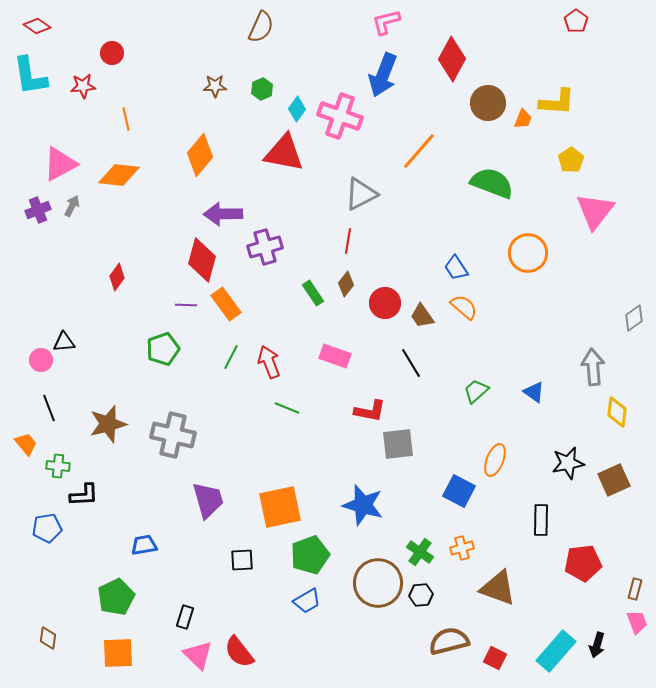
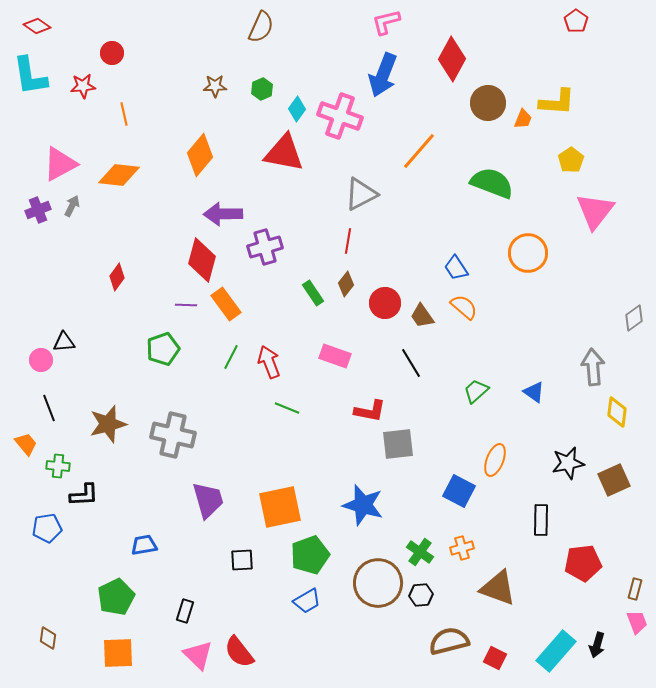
orange line at (126, 119): moved 2 px left, 5 px up
black rectangle at (185, 617): moved 6 px up
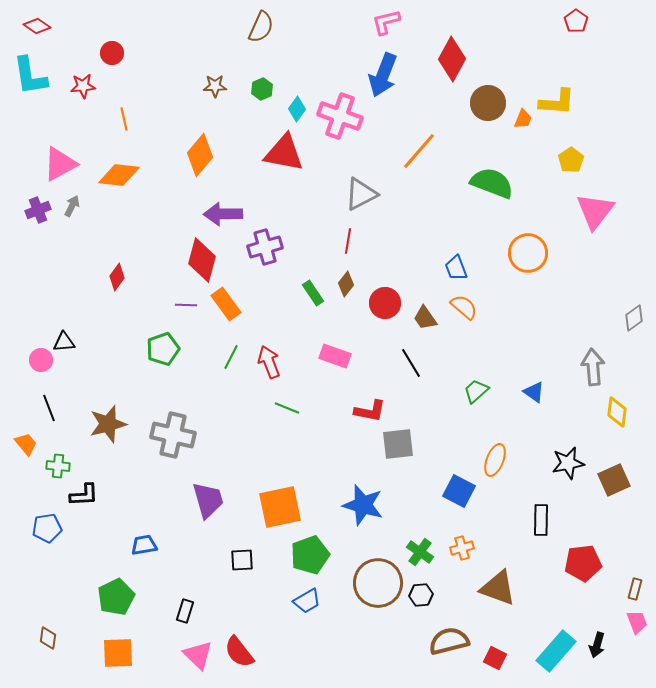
orange line at (124, 114): moved 5 px down
blue trapezoid at (456, 268): rotated 12 degrees clockwise
brown trapezoid at (422, 316): moved 3 px right, 2 px down
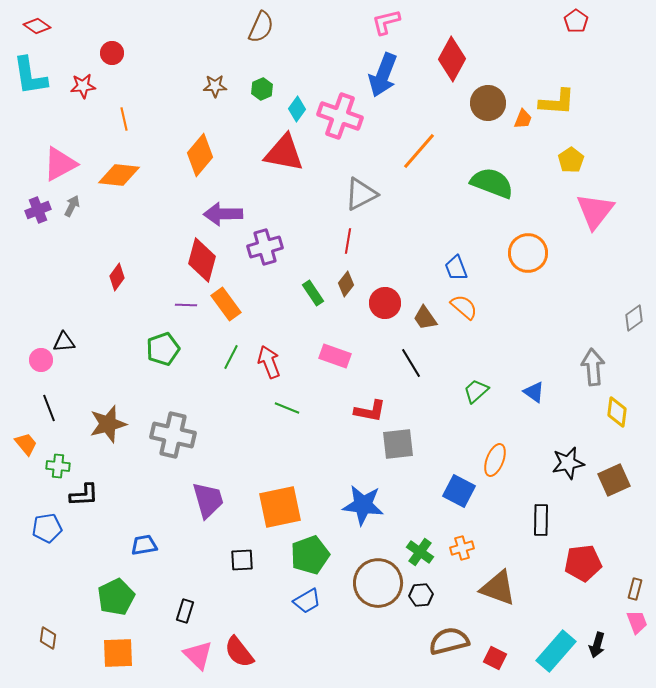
blue star at (363, 505): rotated 9 degrees counterclockwise
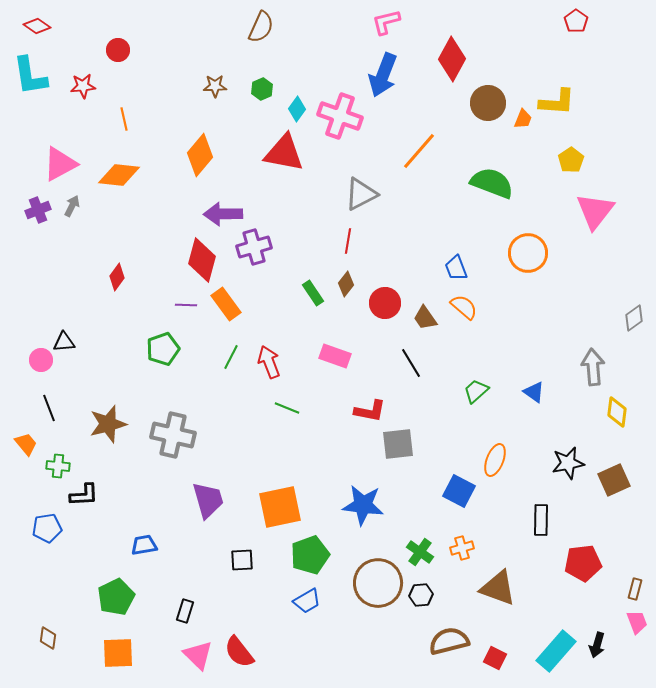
red circle at (112, 53): moved 6 px right, 3 px up
purple cross at (265, 247): moved 11 px left
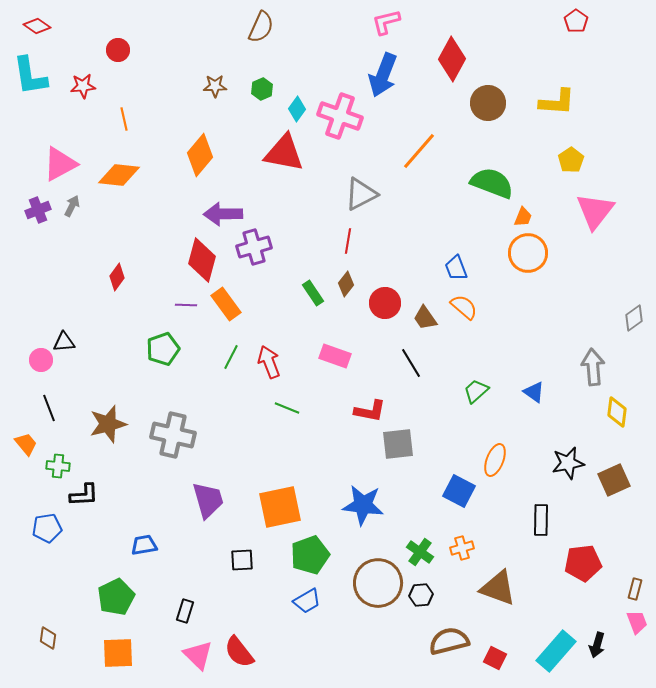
orange trapezoid at (523, 119): moved 98 px down
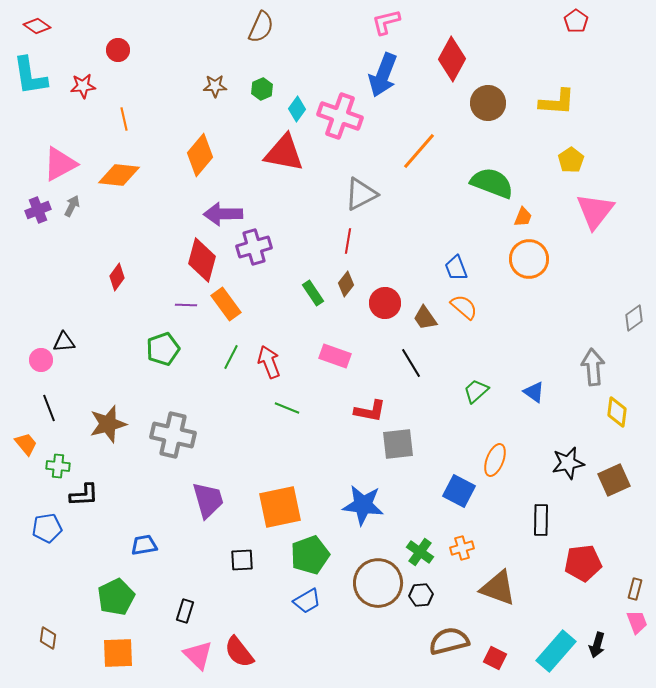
orange circle at (528, 253): moved 1 px right, 6 px down
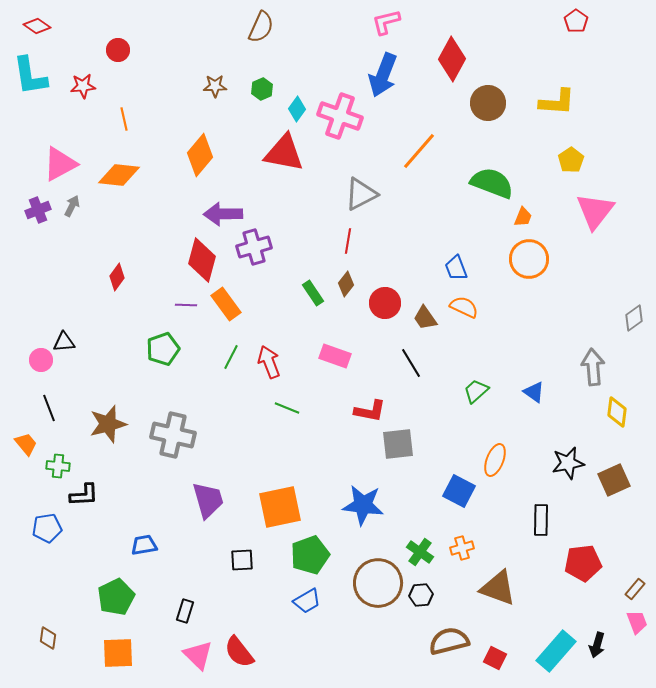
orange semicircle at (464, 307): rotated 16 degrees counterclockwise
brown rectangle at (635, 589): rotated 25 degrees clockwise
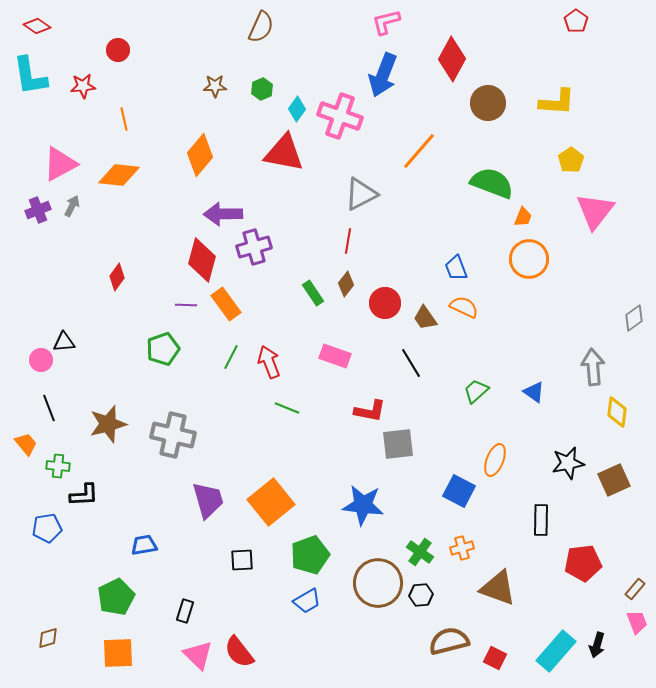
orange square at (280, 507): moved 9 px left, 5 px up; rotated 27 degrees counterclockwise
brown diamond at (48, 638): rotated 65 degrees clockwise
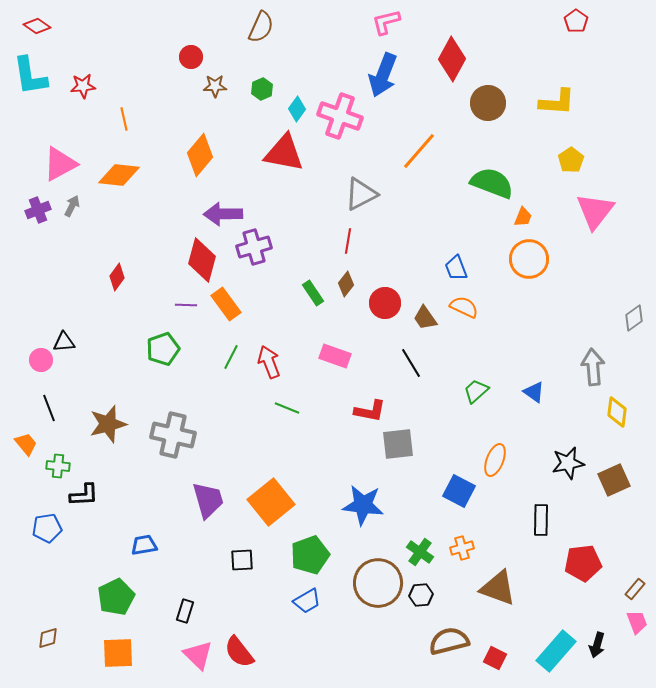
red circle at (118, 50): moved 73 px right, 7 px down
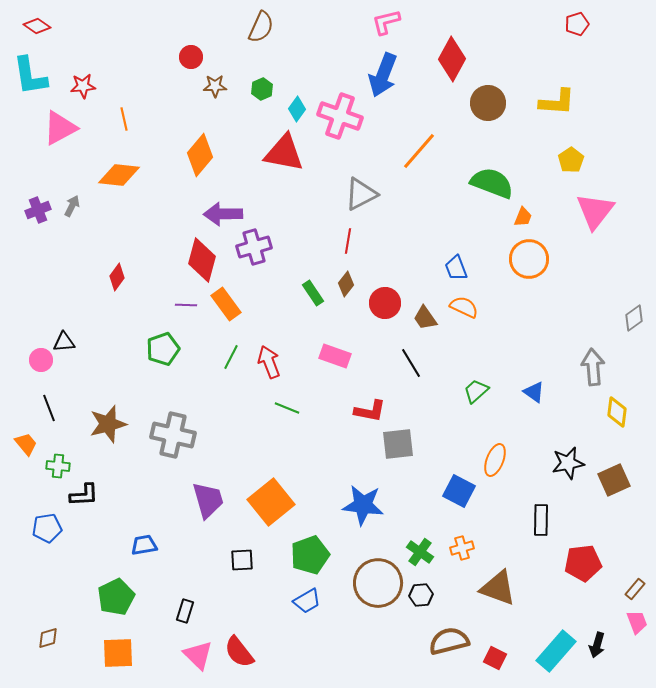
red pentagon at (576, 21): moved 1 px right, 3 px down; rotated 20 degrees clockwise
pink triangle at (60, 164): moved 36 px up
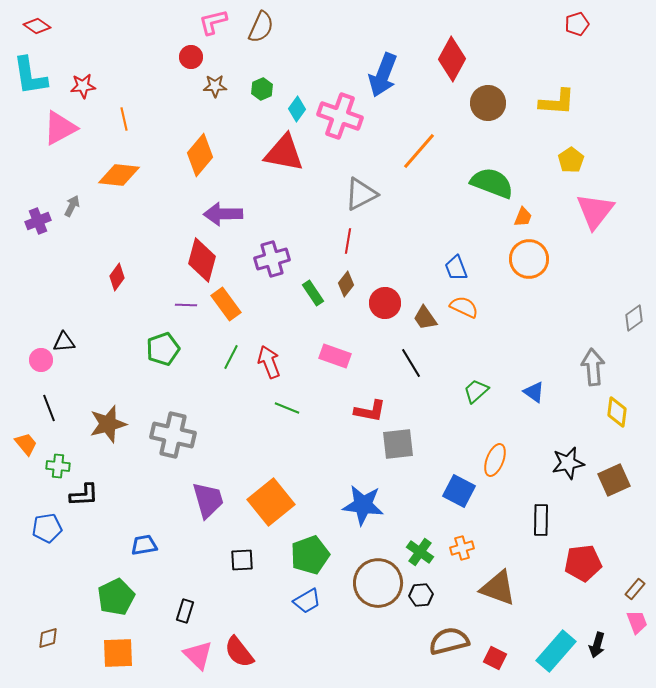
pink L-shape at (386, 22): moved 173 px left
purple cross at (38, 210): moved 11 px down
purple cross at (254, 247): moved 18 px right, 12 px down
